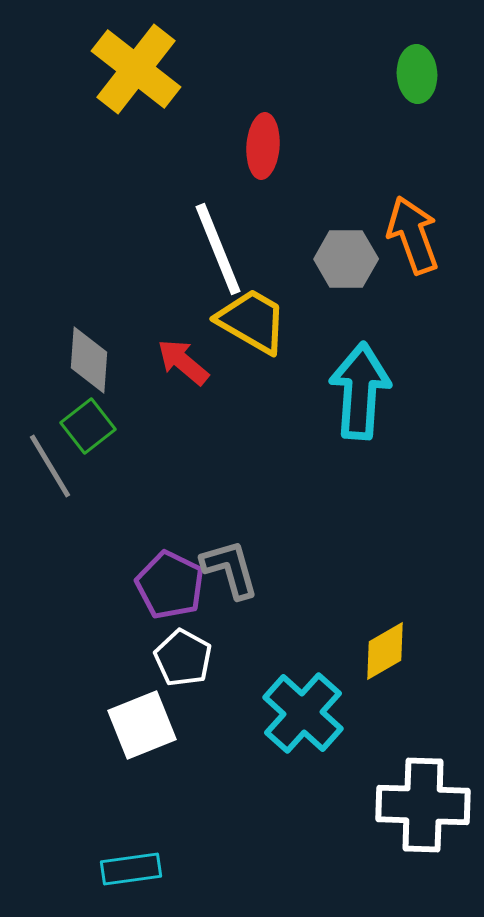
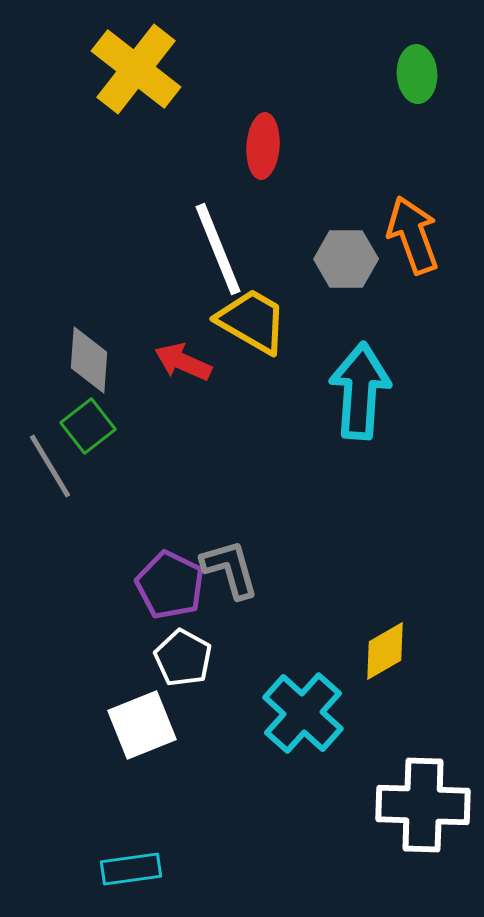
red arrow: rotated 16 degrees counterclockwise
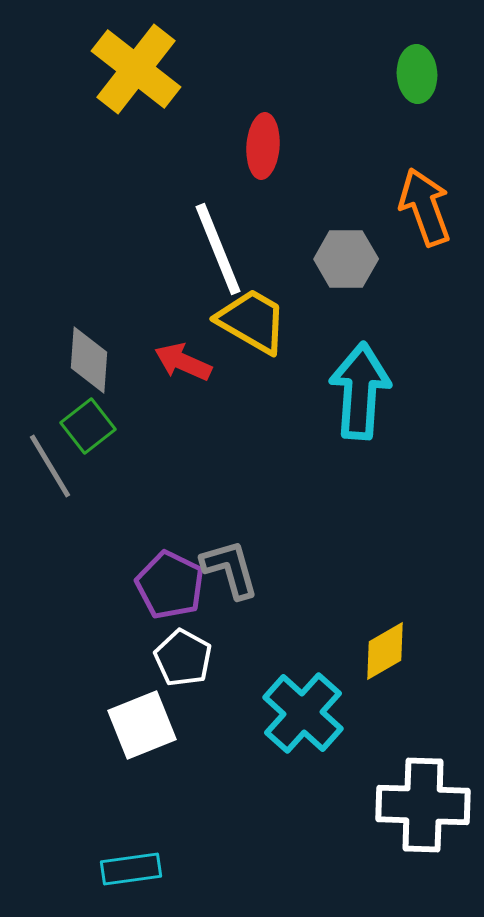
orange arrow: moved 12 px right, 28 px up
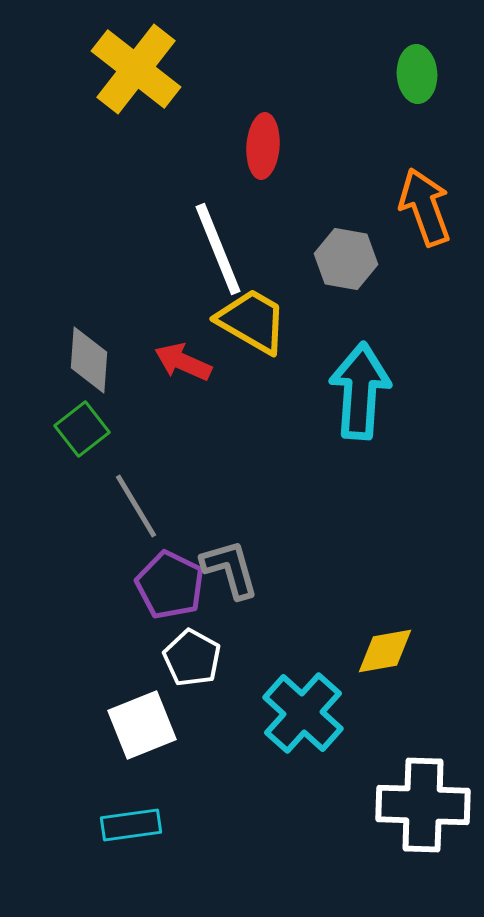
gray hexagon: rotated 10 degrees clockwise
green square: moved 6 px left, 3 px down
gray line: moved 86 px right, 40 px down
yellow diamond: rotated 20 degrees clockwise
white pentagon: moved 9 px right
cyan rectangle: moved 44 px up
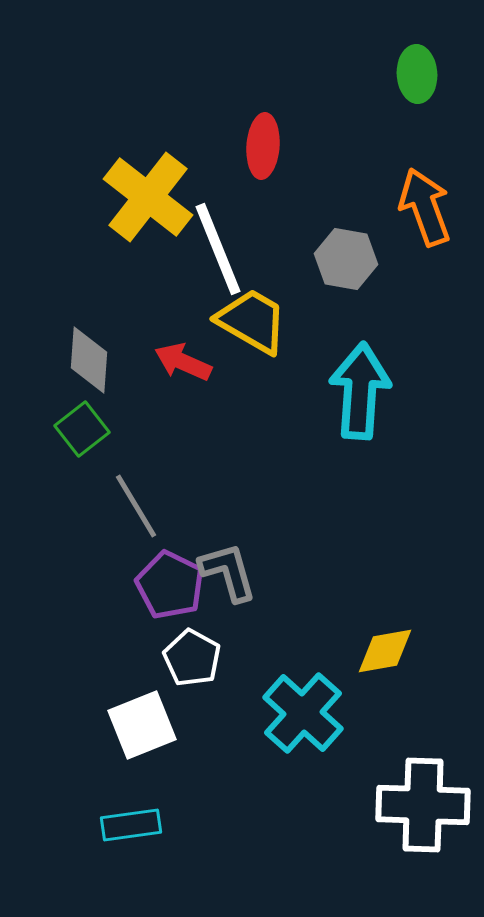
yellow cross: moved 12 px right, 128 px down
gray L-shape: moved 2 px left, 3 px down
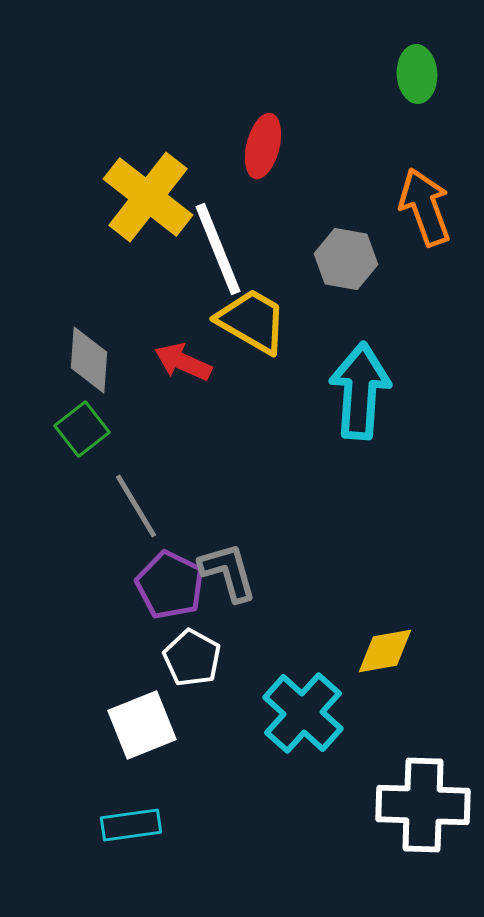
red ellipse: rotated 10 degrees clockwise
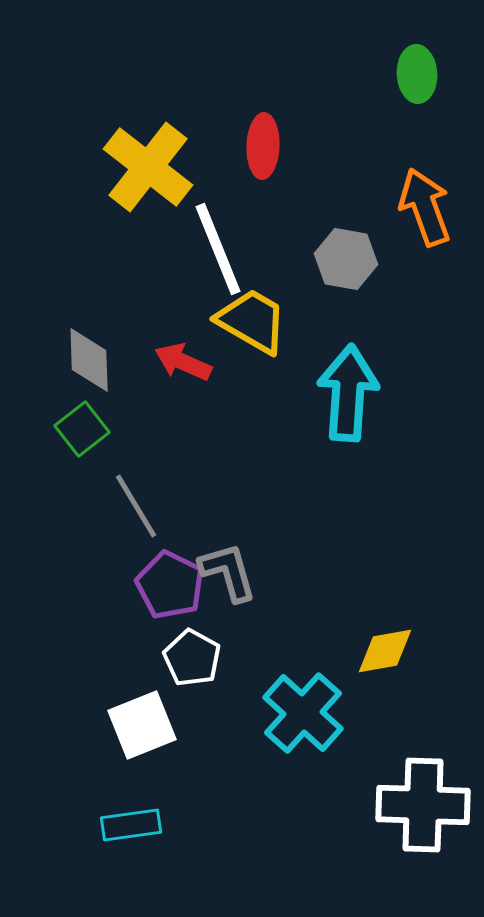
red ellipse: rotated 12 degrees counterclockwise
yellow cross: moved 30 px up
gray diamond: rotated 6 degrees counterclockwise
cyan arrow: moved 12 px left, 2 px down
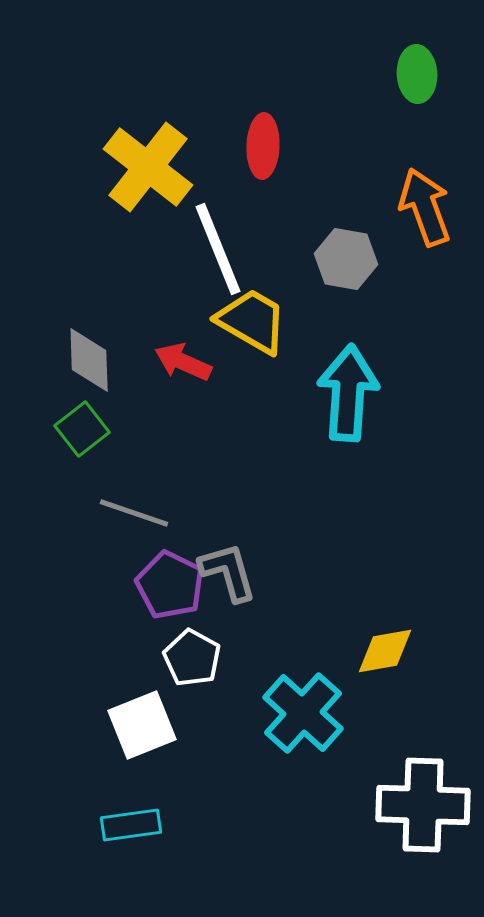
gray line: moved 2 px left, 7 px down; rotated 40 degrees counterclockwise
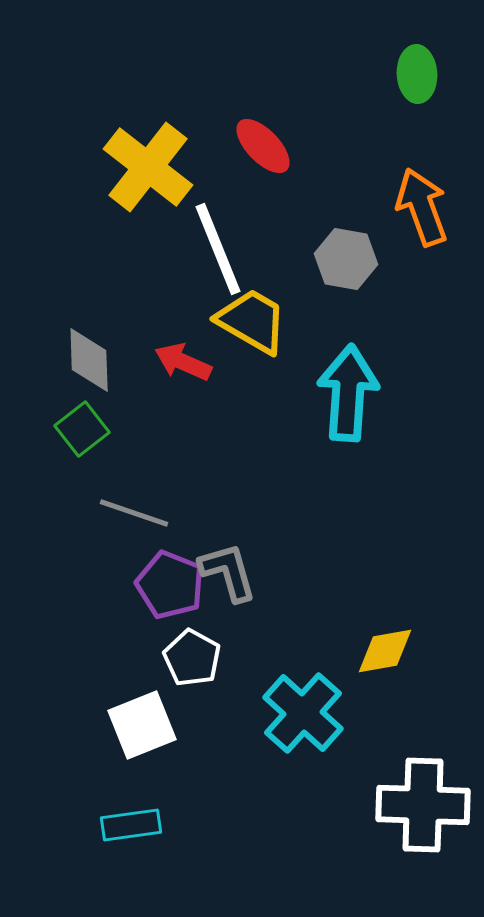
red ellipse: rotated 46 degrees counterclockwise
orange arrow: moved 3 px left
purple pentagon: rotated 4 degrees counterclockwise
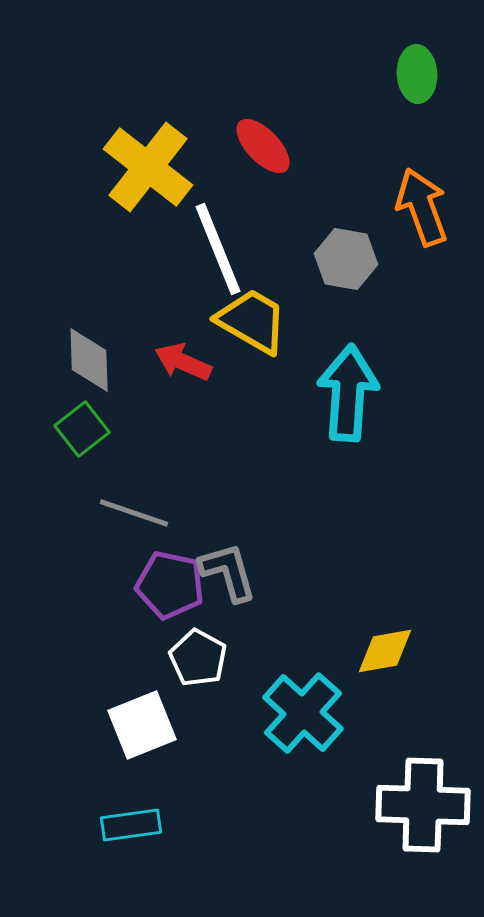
purple pentagon: rotated 10 degrees counterclockwise
white pentagon: moved 6 px right
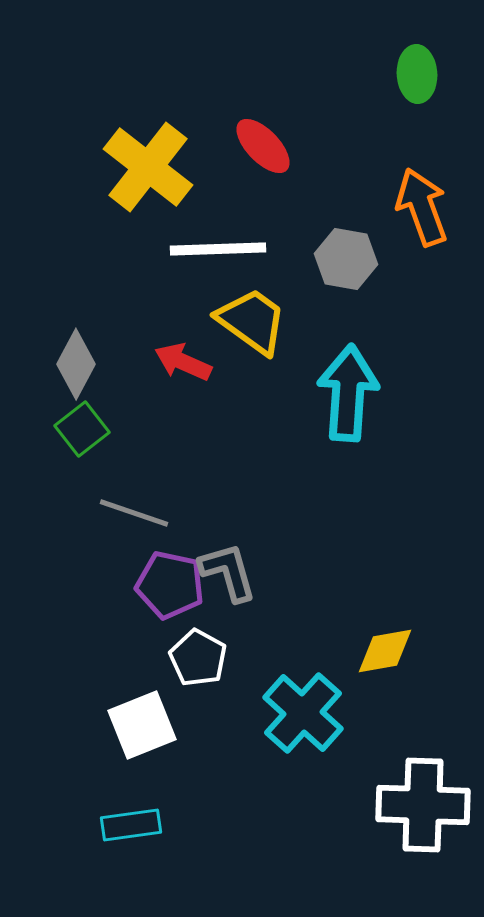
white line: rotated 70 degrees counterclockwise
yellow trapezoid: rotated 6 degrees clockwise
gray diamond: moved 13 px left, 4 px down; rotated 30 degrees clockwise
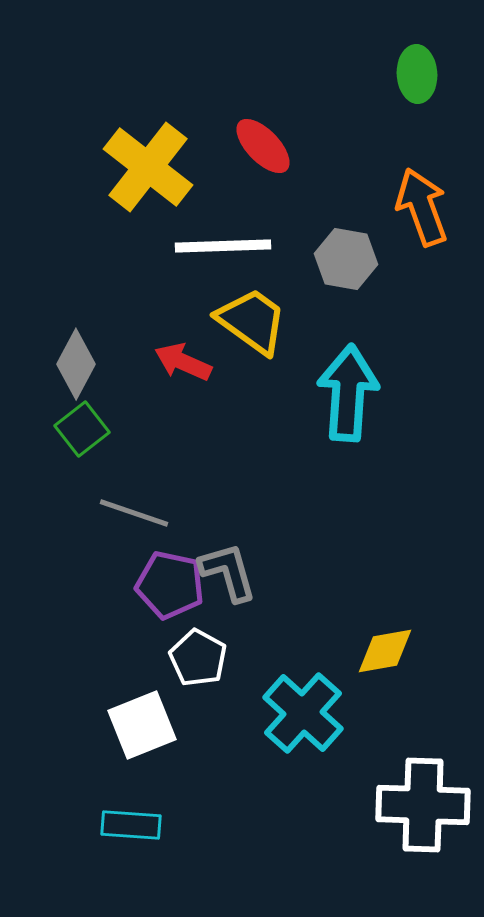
white line: moved 5 px right, 3 px up
cyan rectangle: rotated 12 degrees clockwise
